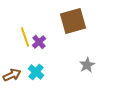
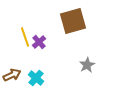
cyan cross: moved 6 px down
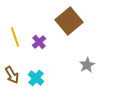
brown square: moved 4 px left; rotated 24 degrees counterclockwise
yellow line: moved 10 px left
brown arrow: rotated 84 degrees clockwise
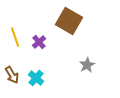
brown square: rotated 20 degrees counterclockwise
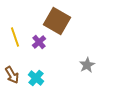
brown square: moved 12 px left
